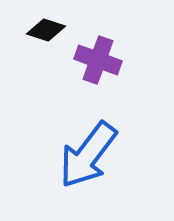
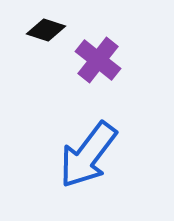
purple cross: rotated 18 degrees clockwise
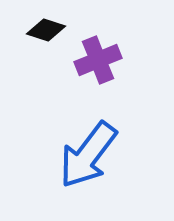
purple cross: rotated 30 degrees clockwise
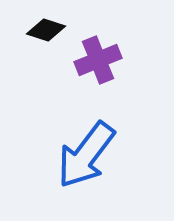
blue arrow: moved 2 px left
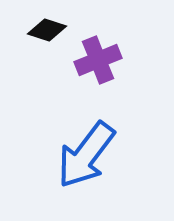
black diamond: moved 1 px right
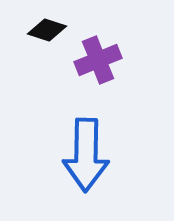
blue arrow: rotated 36 degrees counterclockwise
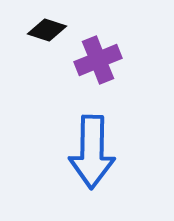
blue arrow: moved 6 px right, 3 px up
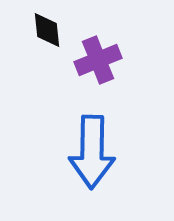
black diamond: rotated 66 degrees clockwise
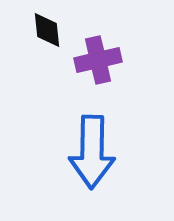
purple cross: rotated 9 degrees clockwise
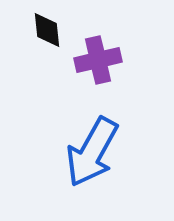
blue arrow: rotated 28 degrees clockwise
